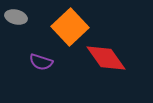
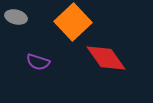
orange square: moved 3 px right, 5 px up
purple semicircle: moved 3 px left
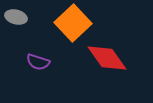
orange square: moved 1 px down
red diamond: moved 1 px right
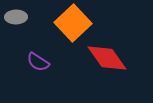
gray ellipse: rotated 15 degrees counterclockwise
purple semicircle: rotated 15 degrees clockwise
